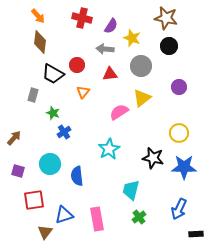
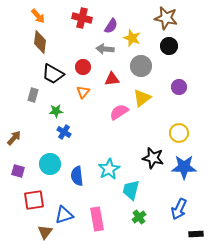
red circle: moved 6 px right, 2 px down
red triangle: moved 2 px right, 5 px down
green star: moved 3 px right, 2 px up; rotated 24 degrees counterclockwise
blue cross: rotated 24 degrees counterclockwise
cyan star: moved 20 px down
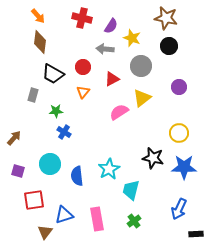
red triangle: rotated 21 degrees counterclockwise
green cross: moved 5 px left, 4 px down
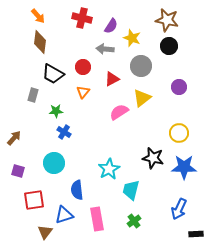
brown star: moved 1 px right, 2 px down
cyan circle: moved 4 px right, 1 px up
blue semicircle: moved 14 px down
